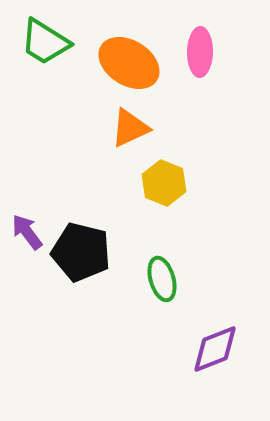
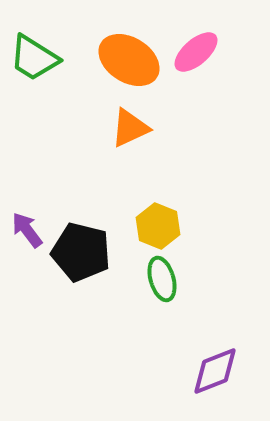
green trapezoid: moved 11 px left, 16 px down
pink ellipse: moved 4 px left; rotated 48 degrees clockwise
orange ellipse: moved 3 px up
yellow hexagon: moved 6 px left, 43 px down
purple arrow: moved 2 px up
purple diamond: moved 22 px down
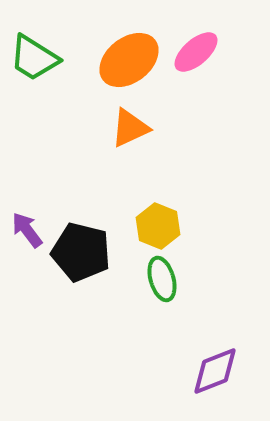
orange ellipse: rotated 70 degrees counterclockwise
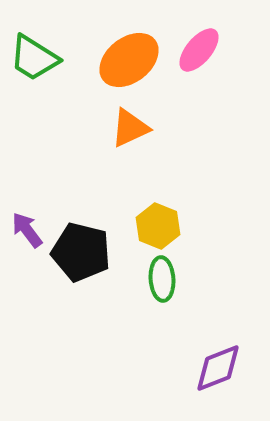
pink ellipse: moved 3 px right, 2 px up; rotated 9 degrees counterclockwise
green ellipse: rotated 12 degrees clockwise
purple diamond: moved 3 px right, 3 px up
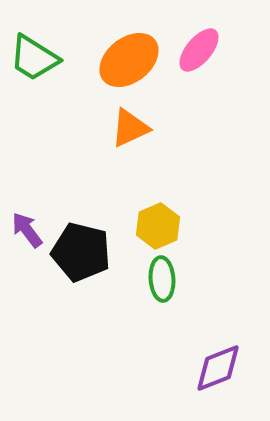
yellow hexagon: rotated 15 degrees clockwise
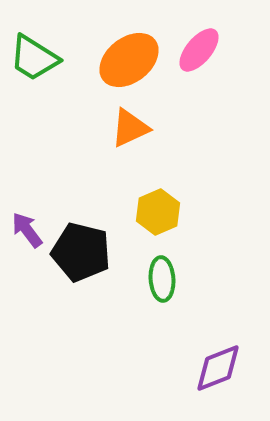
yellow hexagon: moved 14 px up
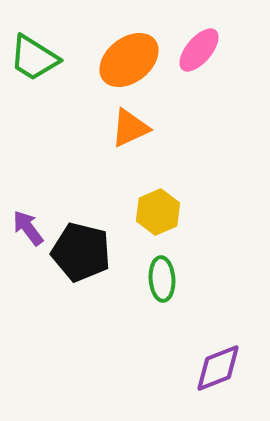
purple arrow: moved 1 px right, 2 px up
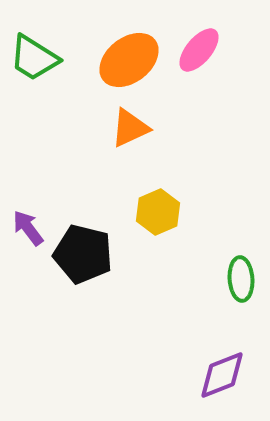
black pentagon: moved 2 px right, 2 px down
green ellipse: moved 79 px right
purple diamond: moved 4 px right, 7 px down
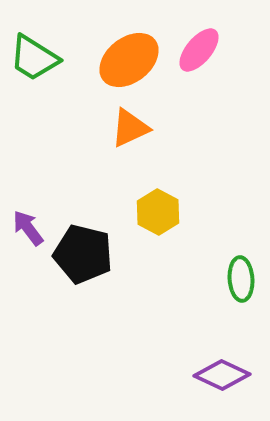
yellow hexagon: rotated 9 degrees counterclockwise
purple diamond: rotated 46 degrees clockwise
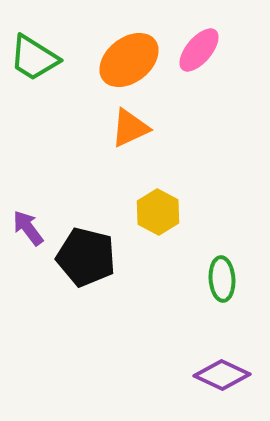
black pentagon: moved 3 px right, 3 px down
green ellipse: moved 19 px left
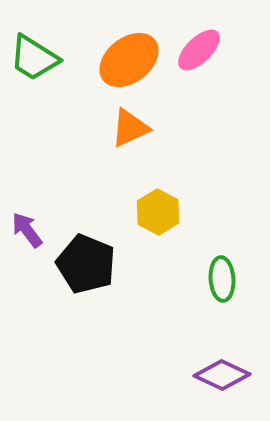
pink ellipse: rotated 6 degrees clockwise
purple arrow: moved 1 px left, 2 px down
black pentagon: moved 7 px down; rotated 8 degrees clockwise
